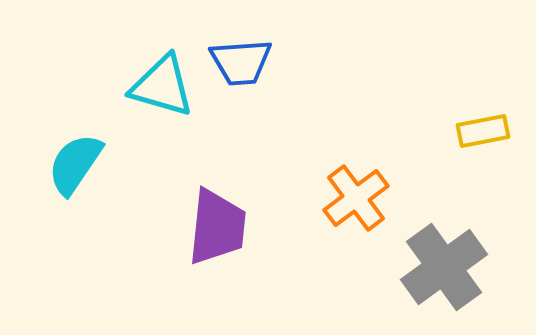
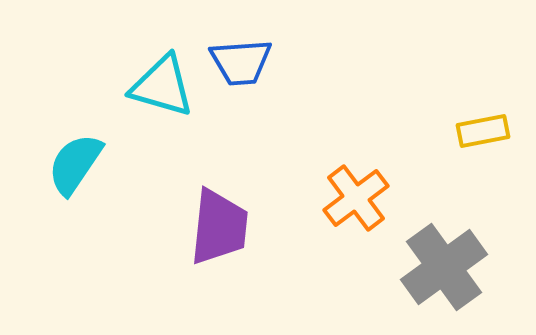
purple trapezoid: moved 2 px right
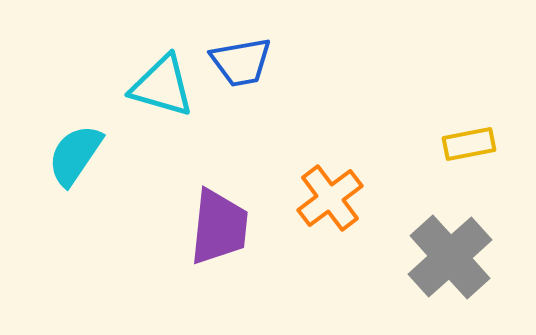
blue trapezoid: rotated 6 degrees counterclockwise
yellow rectangle: moved 14 px left, 13 px down
cyan semicircle: moved 9 px up
orange cross: moved 26 px left
gray cross: moved 6 px right, 10 px up; rotated 6 degrees counterclockwise
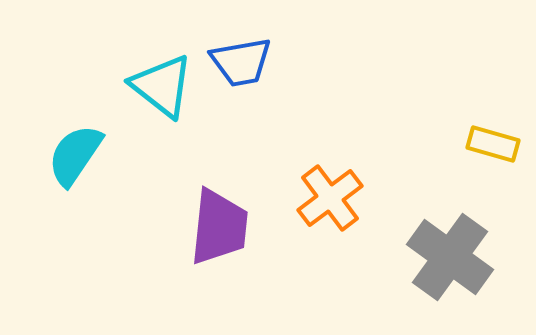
cyan triangle: rotated 22 degrees clockwise
yellow rectangle: moved 24 px right; rotated 27 degrees clockwise
gray cross: rotated 12 degrees counterclockwise
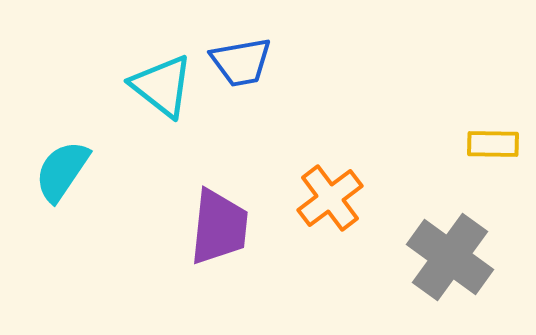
yellow rectangle: rotated 15 degrees counterclockwise
cyan semicircle: moved 13 px left, 16 px down
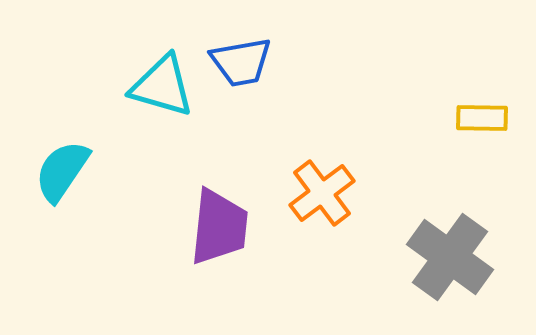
cyan triangle: rotated 22 degrees counterclockwise
yellow rectangle: moved 11 px left, 26 px up
orange cross: moved 8 px left, 5 px up
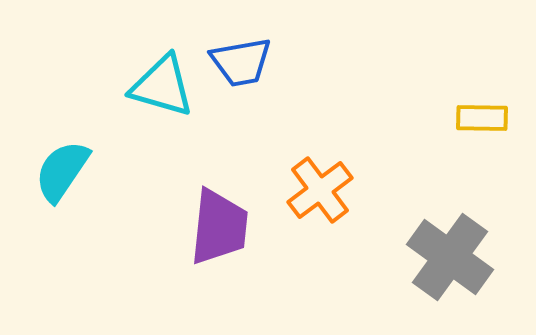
orange cross: moved 2 px left, 3 px up
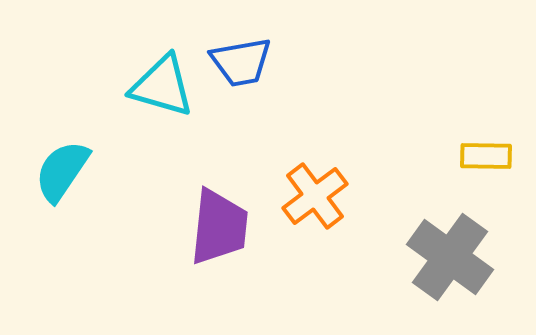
yellow rectangle: moved 4 px right, 38 px down
orange cross: moved 5 px left, 6 px down
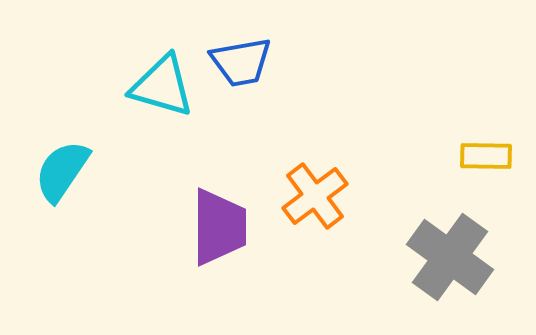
purple trapezoid: rotated 6 degrees counterclockwise
